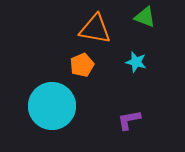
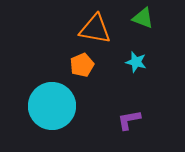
green triangle: moved 2 px left, 1 px down
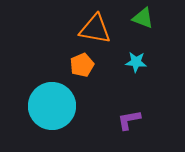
cyan star: rotated 10 degrees counterclockwise
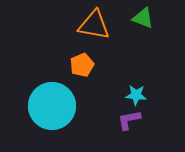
orange triangle: moved 1 px left, 4 px up
cyan star: moved 33 px down
